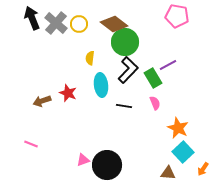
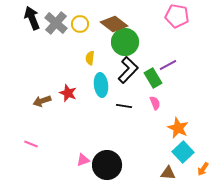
yellow circle: moved 1 px right
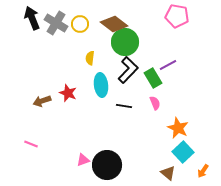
gray cross: rotated 10 degrees counterclockwise
orange arrow: moved 2 px down
brown triangle: rotated 35 degrees clockwise
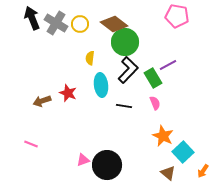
orange star: moved 15 px left, 8 px down
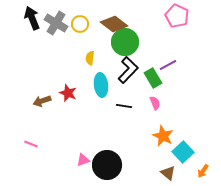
pink pentagon: rotated 15 degrees clockwise
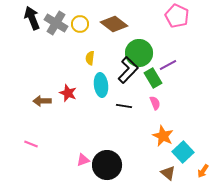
green circle: moved 14 px right, 11 px down
brown arrow: rotated 18 degrees clockwise
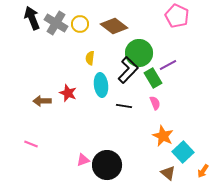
brown diamond: moved 2 px down
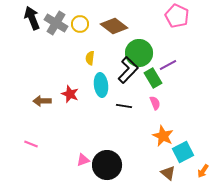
red star: moved 2 px right, 1 px down
cyan square: rotated 15 degrees clockwise
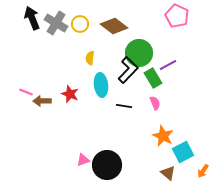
pink line: moved 5 px left, 52 px up
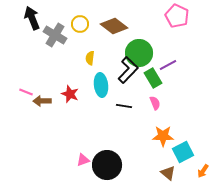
gray cross: moved 1 px left, 12 px down
orange star: rotated 25 degrees counterclockwise
